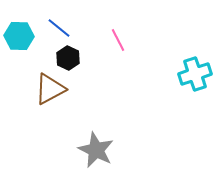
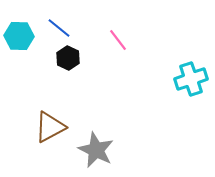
pink line: rotated 10 degrees counterclockwise
cyan cross: moved 4 px left, 5 px down
brown triangle: moved 38 px down
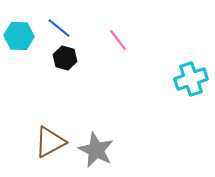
black hexagon: moved 3 px left; rotated 10 degrees counterclockwise
brown triangle: moved 15 px down
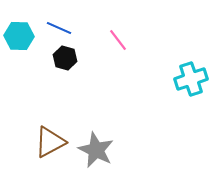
blue line: rotated 15 degrees counterclockwise
